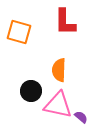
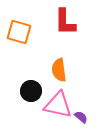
orange semicircle: rotated 10 degrees counterclockwise
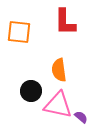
orange square: rotated 10 degrees counterclockwise
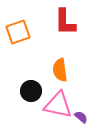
orange square: moved 1 px left; rotated 25 degrees counterclockwise
orange semicircle: moved 1 px right
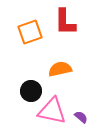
orange square: moved 12 px right
orange semicircle: moved 1 px up; rotated 85 degrees clockwise
pink triangle: moved 6 px left, 6 px down
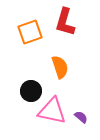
red L-shape: rotated 16 degrees clockwise
orange semicircle: moved 2 px up; rotated 85 degrees clockwise
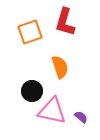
black circle: moved 1 px right
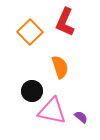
red L-shape: rotated 8 degrees clockwise
orange square: rotated 25 degrees counterclockwise
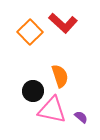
red L-shape: moved 2 px left, 1 px down; rotated 72 degrees counterclockwise
orange semicircle: moved 9 px down
black circle: moved 1 px right
pink triangle: moved 1 px up
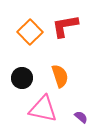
red L-shape: moved 2 px right, 3 px down; rotated 128 degrees clockwise
black circle: moved 11 px left, 13 px up
pink triangle: moved 9 px left, 1 px up
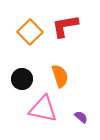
black circle: moved 1 px down
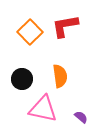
orange semicircle: rotated 10 degrees clockwise
